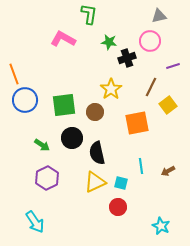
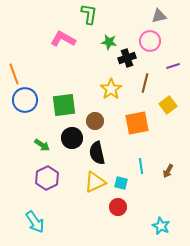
brown line: moved 6 px left, 4 px up; rotated 12 degrees counterclockwise
brown circle: moved 9 px down
brown arrow: rotated 32 degrees counterclockwise
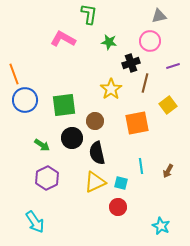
black cross: moved 4 px right, 5 px down
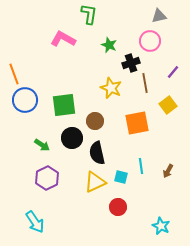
green star: moved 3 px down; rotated 14 degrees clockwise
purple line: moved 6 px down; rotated 32 degrees counterclockwise
brown line: rotated 24 degrees counterclockwise
yellow star: moved 1 px up; rotated 15 degrees counterclockwise
cyan square: moved 6 px up
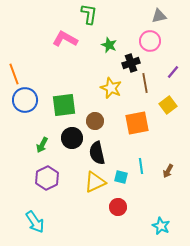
pink L-shape: moved 2 px right
green arrow: rotated 84 degrees clockwise
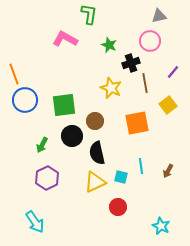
black circle: moved 2 px up
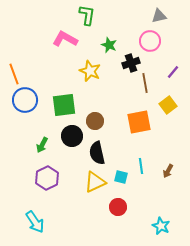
green L-shape: moved 2 px left, 1 px down
yellow star: moved 21 px left, 17 px up
orange square: moved 2 px right, 1 px up
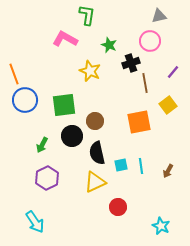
cyan square: moved 12 px up; rotated 24 degrees counterclockwise
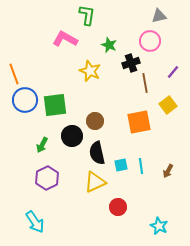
green square: moved 9 px left
cyan star: moved 2 px left
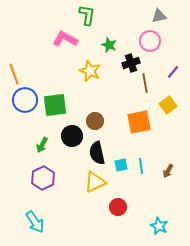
purple hexagon: moved 4 px left
